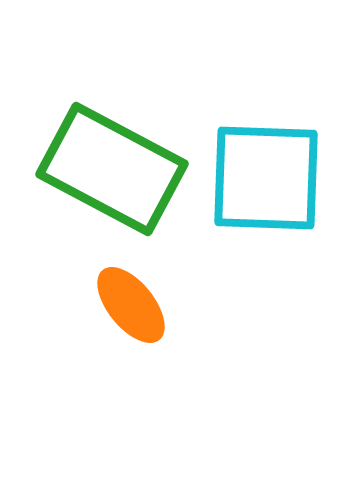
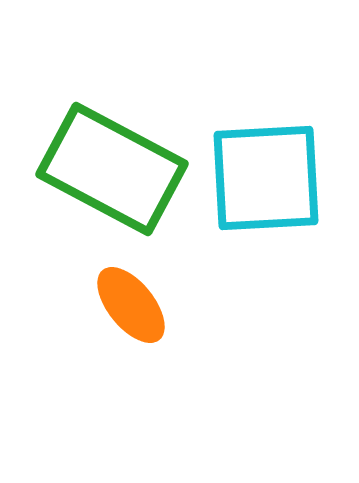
cyan square: rotated 5 degrees counterclockwise
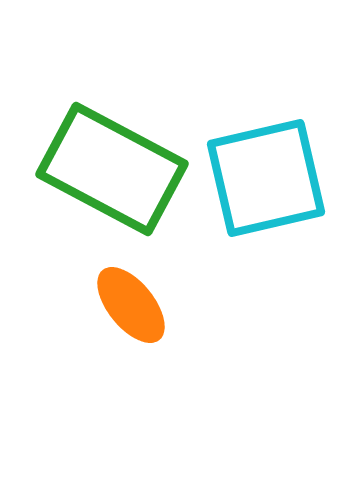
cyan square: rotated 10 degrees counterclockwise
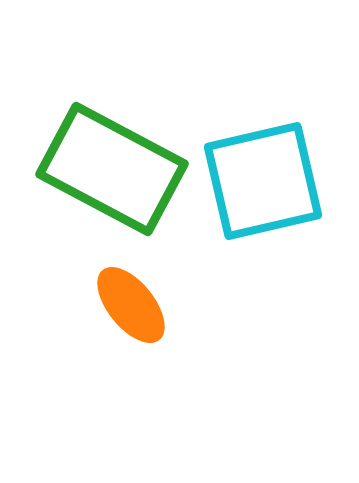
cyan square: moved 3 px left, 3 px down
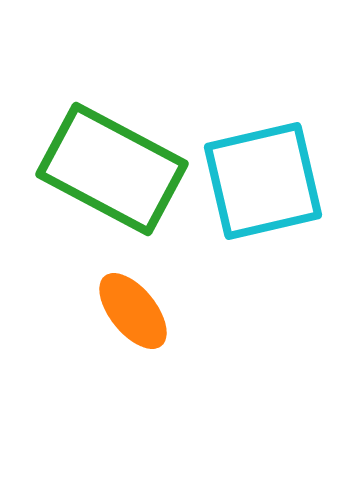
orange ellipse: moved 2 px right, 6 px down
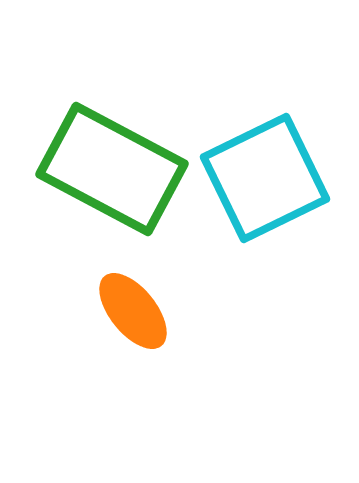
cyan square: moved 2 px right, 3 px up; rotated 13 degrees counterclockwise
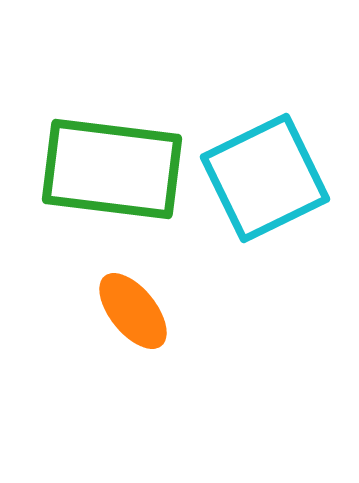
green rectangle: rotated 21 degrees counterclockwise
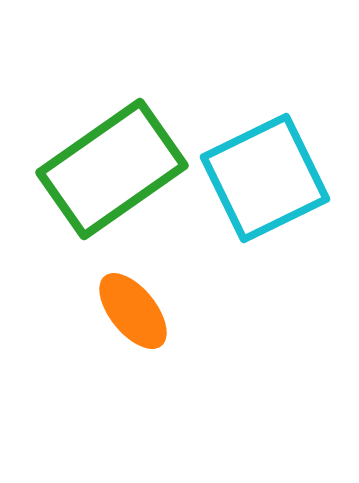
green rectangle: rotated 42 degrees counterclockwise
